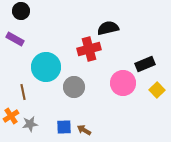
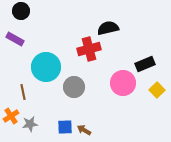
blue square: moved 1 px right
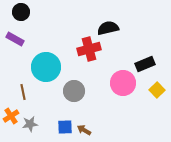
black circle: moved 1 px down
gray circle: moved 4 px down
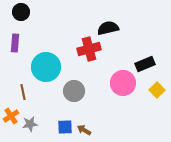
purple rectangle: moved 4 px down; rotated 66 degrees clockwise
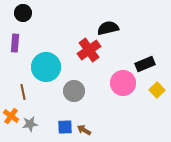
black circle: moved 2 px right, 1 px down
red cross: moved 1 px down; rotated 20 degrees counterclockwise
orange cross: rotated 21 degrees counterclockwise
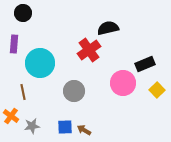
purple rectangle: moved 1 px left, 1 px down
cyan circle: moved 6 px left, 4 px up
gray star: moved 2 px right, 2 px down
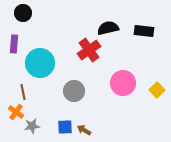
black rectangle: moved 1 px left, 33 px up; rotated 30 degrees clockwise
orange cross: moved 5 px right, 4 px up
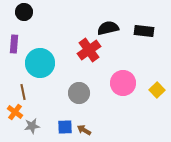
black circle: moved 1 px right, 1 px up
gray circle: moved 5 px right, 2 px down
orange cross: moved 1 px left
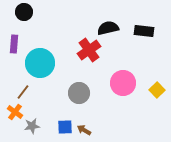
brown line: rotated 49 degrees clockwise
